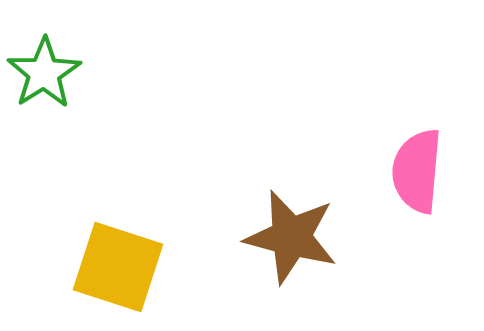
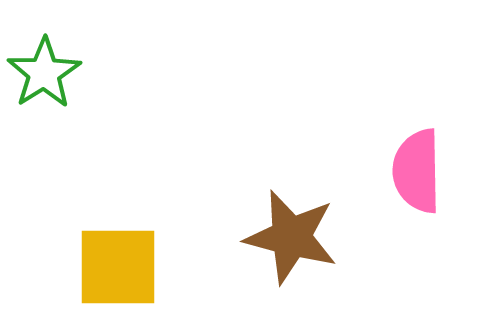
pink semicircle: rotated 6 degrees counterclockwise
yellow square: rotated 18 degrees counterclockwise
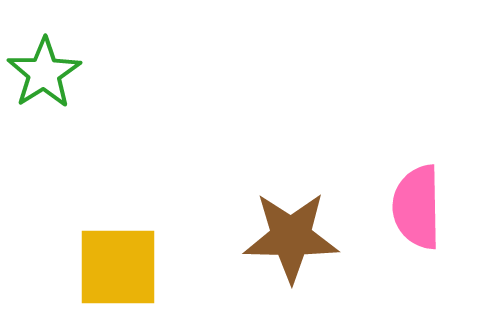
pink semicircle: moved 36 px down
brown star: rotated 14 degrees counterclockwise
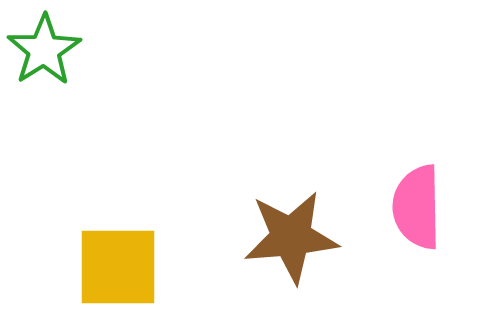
green star: moved 23 px up
brown star: rotated 6 degrees counterclockwise
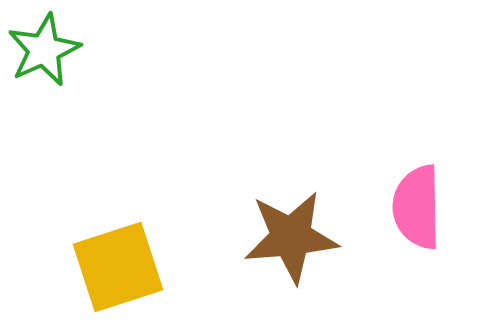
green star: rotated 8 degrees clockwise
yellow square: rotated 18 degrees counterclockwise
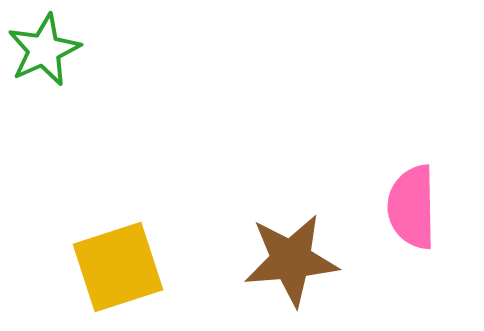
pink semicircle: moved 5 px left
brown star: moved 23 px down
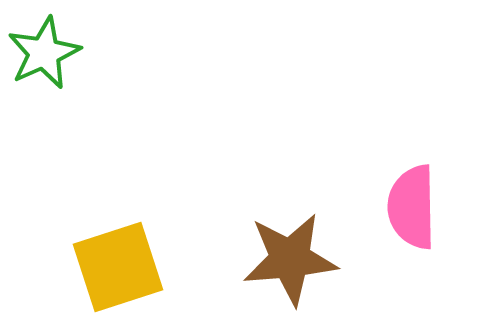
green star: moved 3 px down
brown star: moved 1 px left, 1 px up
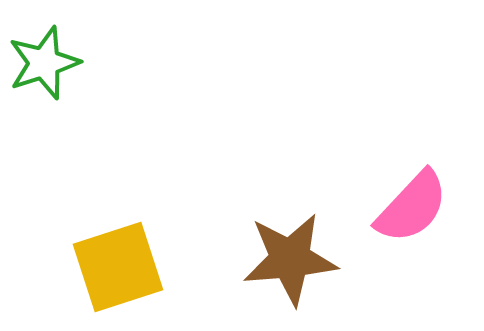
green star: moved 10 px down; rotated 6 degrees clockwise
pink semicircle: rotated 136 degrees counterclockwise
